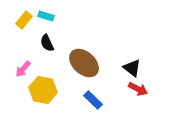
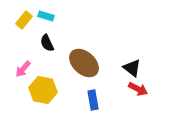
blue rectangle: rotated 36 degrees clockwise
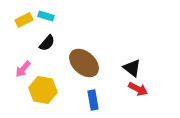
yellow rectangle: rotated 24 degrees clockwise
black semicircle: rotated 114 degrees counterclockwise
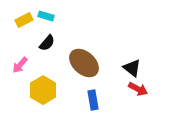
pink arrow: moved 3 px left, 4 px up
yellow hexagon: rotated 20 degrees clockwise
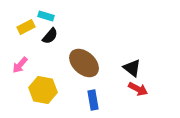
yellow rectangle: moved 2 px right, 7 px down
black semicircle: moved 3 px right, 7 px up
yellow hexagon: rotated 20 degrees counterclockwise
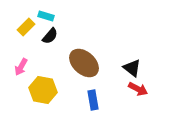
yellow rectangle: rotated 18 degrees counterclockwise
pink arrow: moved 1 px right, 2 px down; rotated 12 degrees counterclockwise
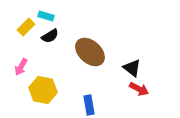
black semicircle: rotated 18 degrees clockwise
brown ellipse: moved 6 px right, 11 px up
red arrow: moved 1 px right
blue rectangle: moved 4 px left, 5 px down
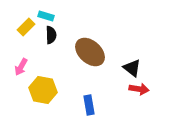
black semicircle: moved 1 px right, 1 px up; rotated 60 degrees counterclockwise
red arrow: rotated 18 degrees counterclockwise
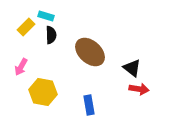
yellow hexagon: moved 2 px down
